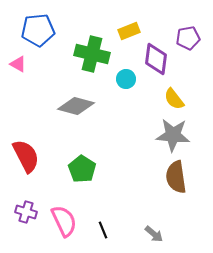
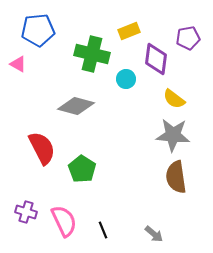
yellow semicircle: rotated 15 degrees counterclockwise
red semicircle: moved 16 px right, 8 px up
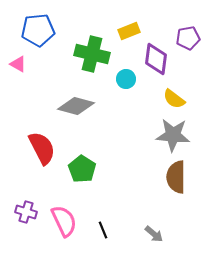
brown semicircle: rotated 8 degrees clockwise
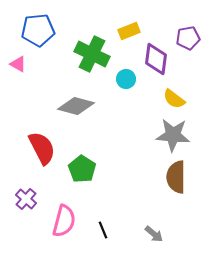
green cross: rotated 12 degrees clockwise
purple cross: moved 13 px up; rotated 25 degrees clockwise
pink semicircle: rotated 40 degrees clockwise
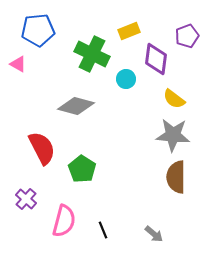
purple pentagon: moved 1 px left, 2 px up; rotated 10 degrees counterclockwise
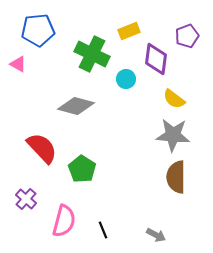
red semicircle: rotated 16 degrees counterclockwise
gray arrow: moved 2 px right, 1 px down; rotated 12 degrees counterclockwise
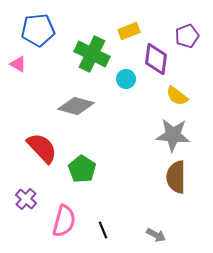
yellow semicircle: moved 3 px right, 3 px up
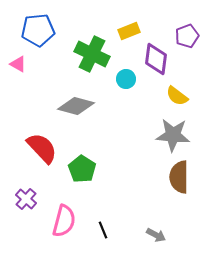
brown semicircle: moved 3 px right
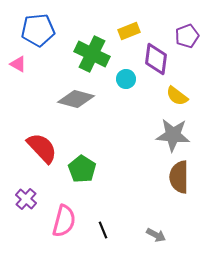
gray diamond: moved 7 px up
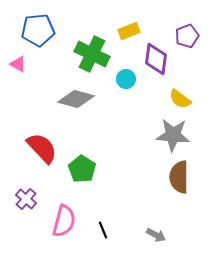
yellow semicircle: moved 3 px right, 3 px down
